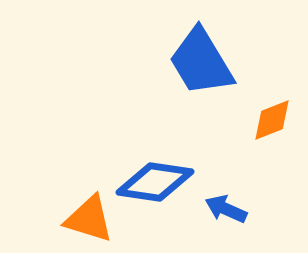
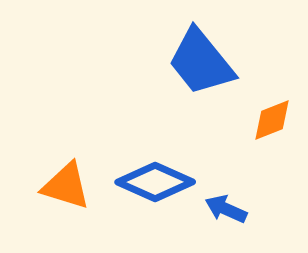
blue trapezoid: rotated 8 degrees counterclockwise
blue diamond: rotated 16 degrees clockwise
orange triangle: moved 23 px left, 33 px up
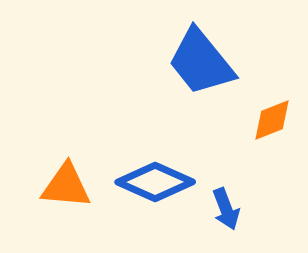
orange triangle: rotated 12 degrees counterclockwise
blue arrow: rotated 135 degrees counterclockwise
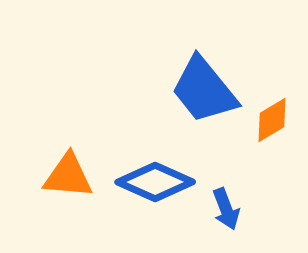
blue trapezoid: moved 3 px right, 28 px down
orange diamond: rotated 9 degrees counterclockwise
orange triangle: moved 2 px right, 10 px up
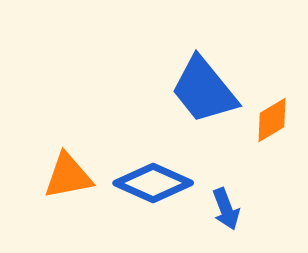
orange triangle: rotated 16 degrees counterclockwise
blue diamond: moved 2 px left, 1 px down
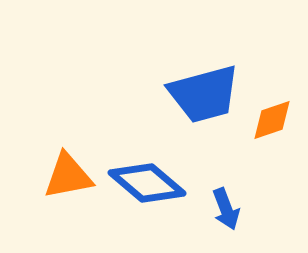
blue trapezoid: moved 4 px down; rotated 66 degrees counterclockwise
orange diamond: rotated 12 degrees clockwise
blue diamond: moved 6 px left; rotated 16 degrees clockwise
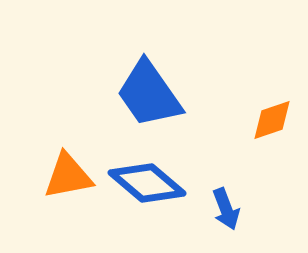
blue trapezoid: moved 55 px left; rotated 70 degrees clockwise
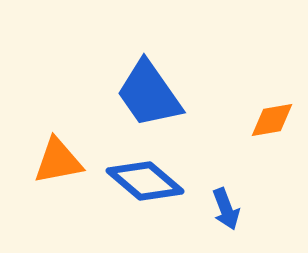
orange diamond: rotated 9 degrees clockwise
orange triangle: moved 10 px left, 15 px up
blue diamond: moved 2 px left, 2 px up
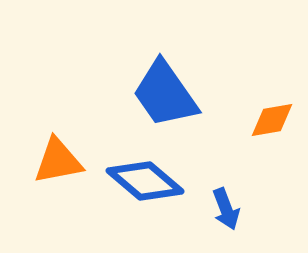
blue trapezoid: moved 16 px right
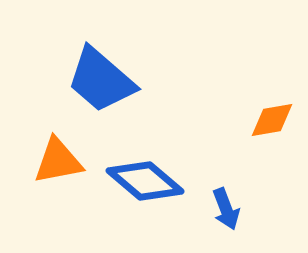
blue trapezoid: moved 64 px left, 14 px up; rotated 14 degrees counterclockwise
